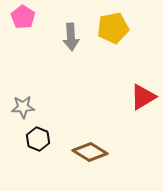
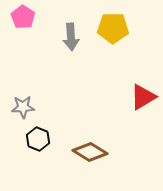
yellow pentagon: rotated 12 degrees clockwise
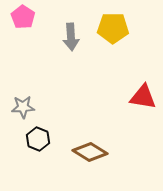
red triangle: rotated 40 degrees clockwise
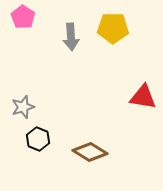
gray star: rotated 15 degrees counterclockwise
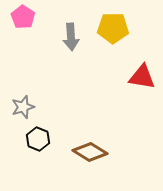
red triangle: moved 1 px left, 20 px up
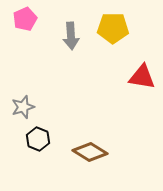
pink pentagon: moved 2 px right, 2 px down; rotated 15 degrees clockwise
gray arrow: moved 1 px up
